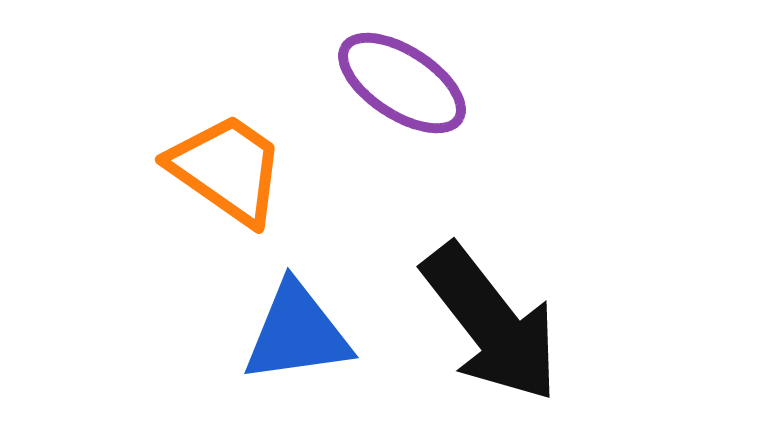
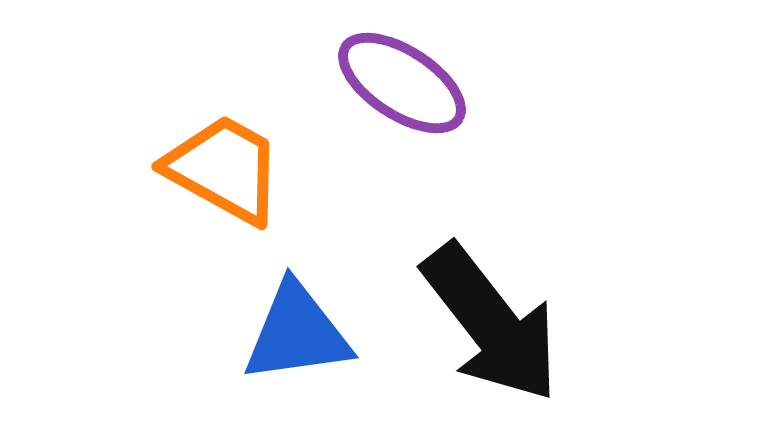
orange trapezoid: moved 3 px left; rotated 6 degrees counterclockwise
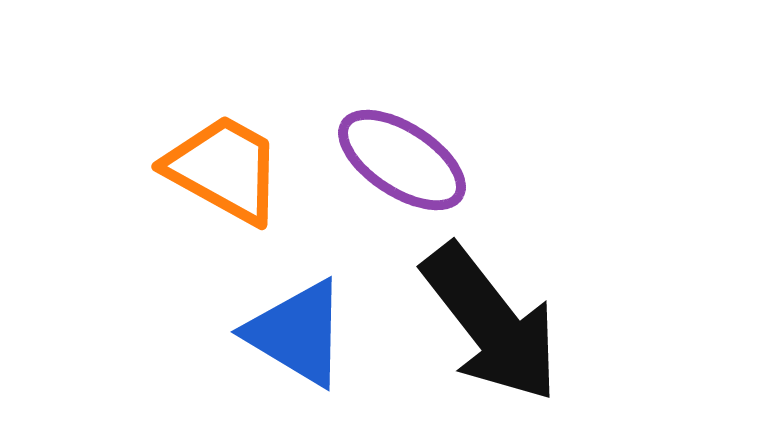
purple ellipse: moved 77 px down
blue triangle: rotated 39 degrees clockwise
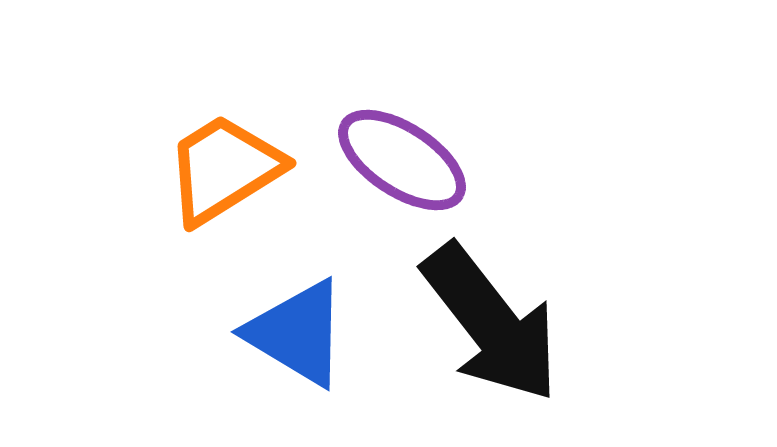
orange trapezoid: rotated 61 degrees counterclockwise
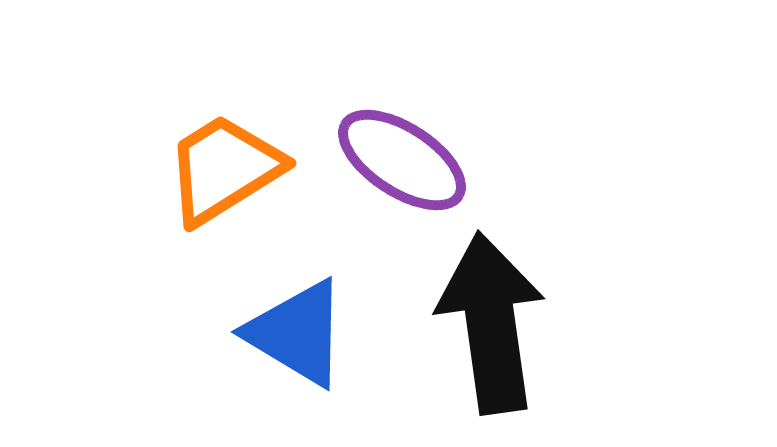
black arrow: rotated 150 degrees counterclockwise
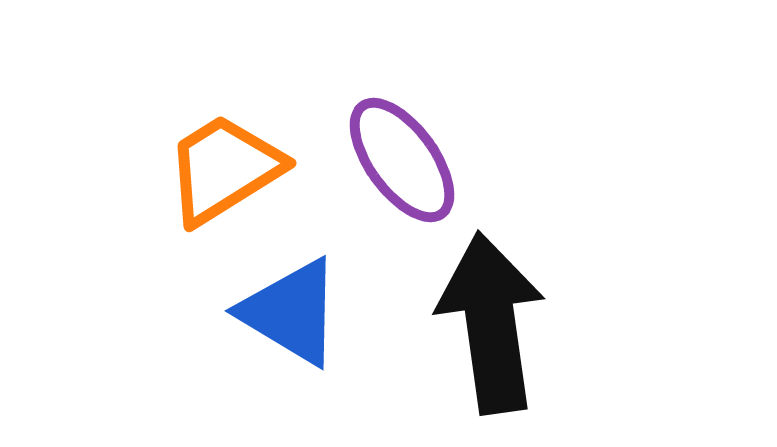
purple ellipse: rotated 21 degrees clockwise
blue triangle: moved 6 px left, 21 px up
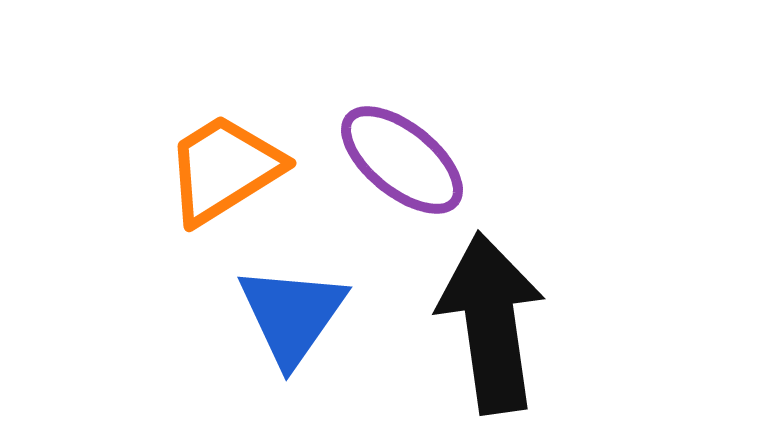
purple ellipse: rotated 15 degrees counterclockwise
blue triangle: moved 1 px right, 3 px down; rotated 34 degrees clockwise
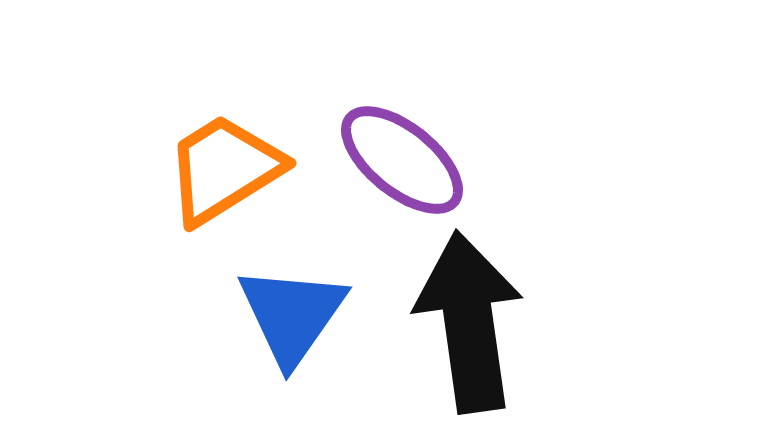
black arrow: moved 22 px left, 1 px up
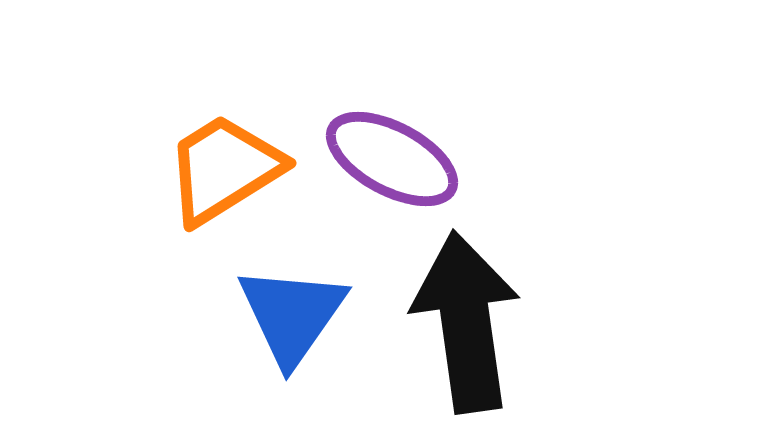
purple ellipse: moved 10 px left, 1 px up; rotated 11 degrees counterclockwise
black arrow: moved 3 px left
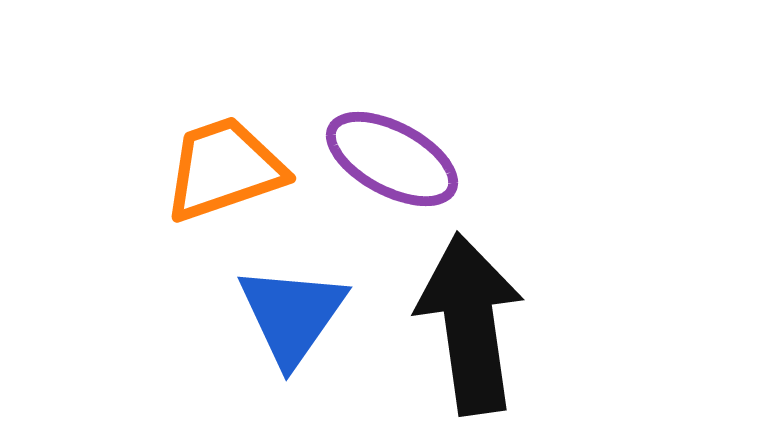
orange trapezoid: rotated 13 degrees clockwise
black arrow: moved 4 px right, 2 px down
